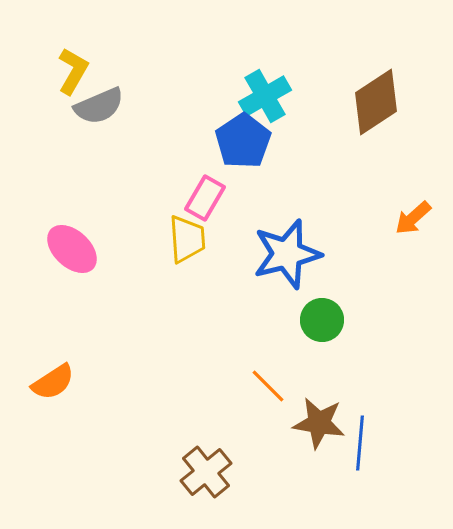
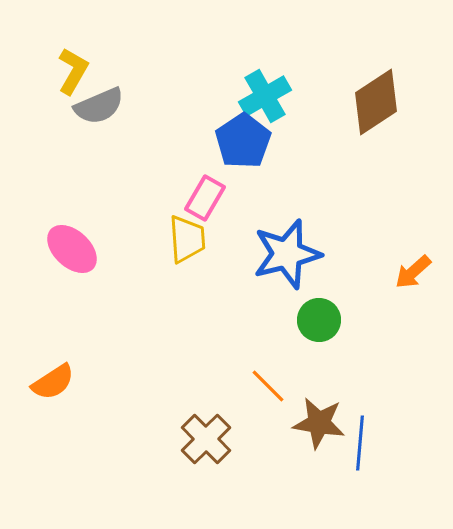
orange arrow: moved 54 px down
green circle: moved 3 px left
brown cross: moved 33 px up; rotated 6 degrees counterclockwise
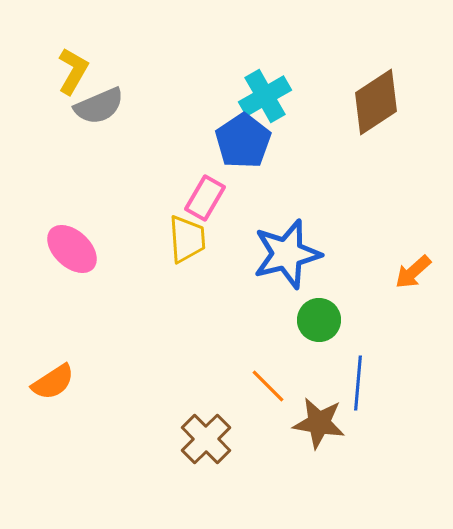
blue line: moved 2 px left, 60 px up
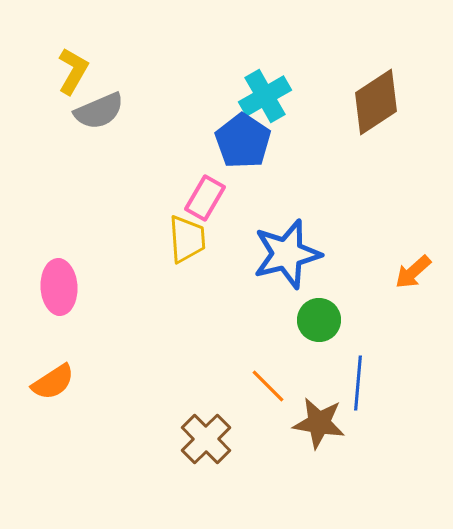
gray semicircle: moved 5 px down
blue pentagon: rotated 4 degrees counterclockwise
pink ellipse: moved 13 px left, 38 px down; rotated 44 degrees clockwise
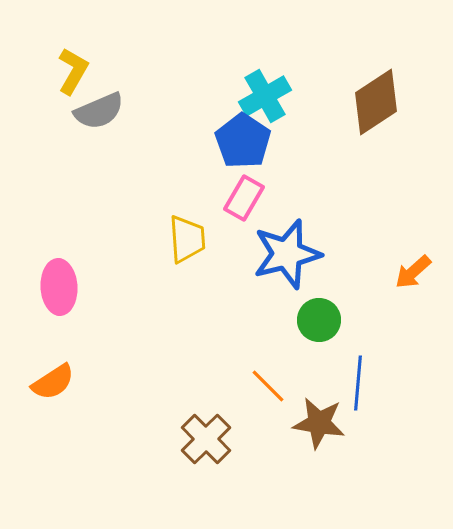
pink rectangle: moved 39 px right
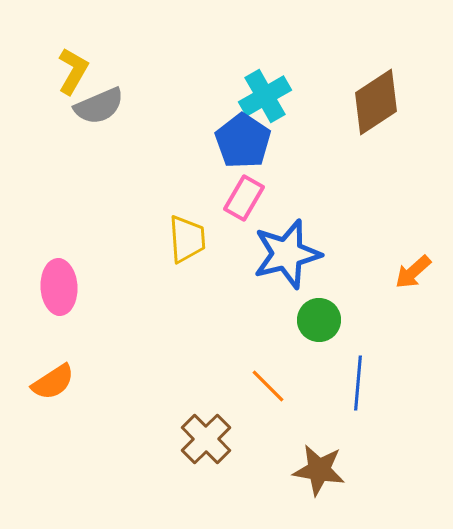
gray semicircle: moved 5 px up
brown star: moved 47 px down
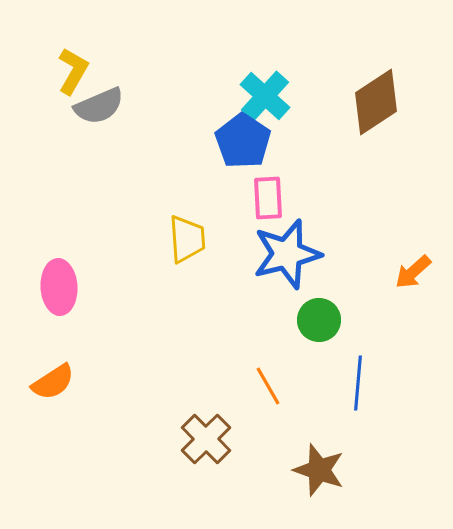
cyan cross: rotated 18 degrees counterclockwise
pink rectangle: moved 24 px right; rotated 33 degrees counterclockwise
orange line: rotated 15 degrees clockwise
brown star: rotated 10 degrees clockwise
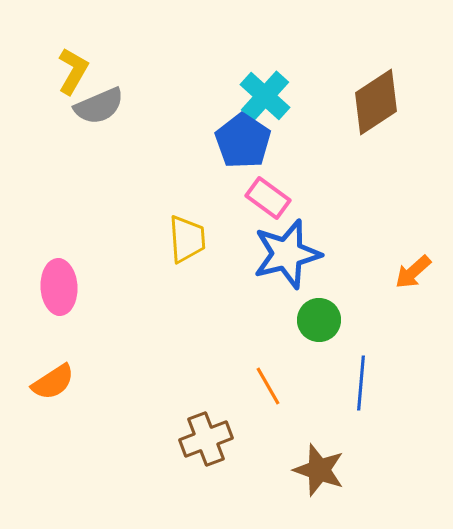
pink rectangle: rotated 51 degrees counterclockwise
blue line: moved 3 px right
brown cross: rotated 24 degrees clockwise
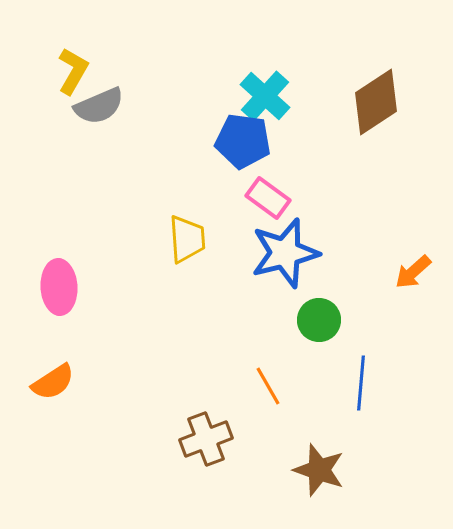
blue pentagon: rotated 26 degrees counterclockwise
blue star: moved 2 px left, 1 px up
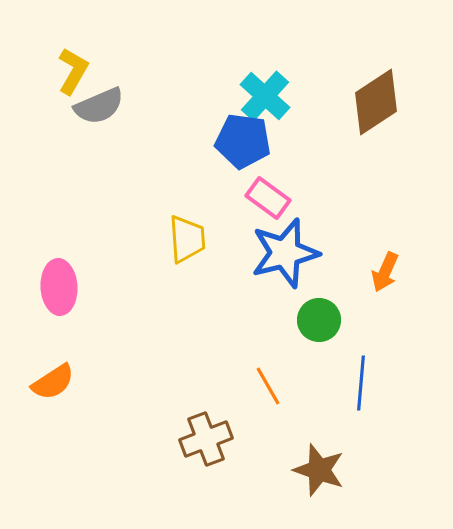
orange arrow: moved 28 px left; rotated 24 degrees counterclockwise
